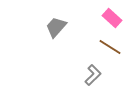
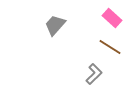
gray trapezoid: moved 1 px left, 2 px up
gray L-shape: moved 1 px right, 1 px up
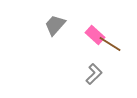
pink rectangle: moved 17 px left, 17 px down
brown line: moved 3 px up
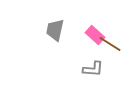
gray trapezoid: moved 5 px down; rotated 30 degrees counterclockwise
gray L-shape: moved 1 px left, 5 px up; rotated 50 degrees clockwise
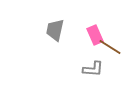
pink rectangle: rotated 24 degrees clockwise
brown line: moved 3 px down
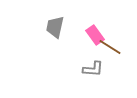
gray trapezoid: moved 3 px up
pink rectangle: rotated 12 degrees counterclockwise
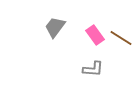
gray trapezoid: rotated 25 degrees clockwise
brown line: moved 11 px right, 9 px up
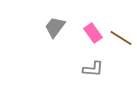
pink rectangle: moved 2 px left, 2 px up
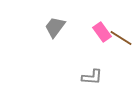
pink rectangle: moved 9 px right, 1 px up
gray L-shape: moved 1 px left, 8 px down
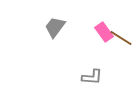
pink rectangle: moved 2 px right
